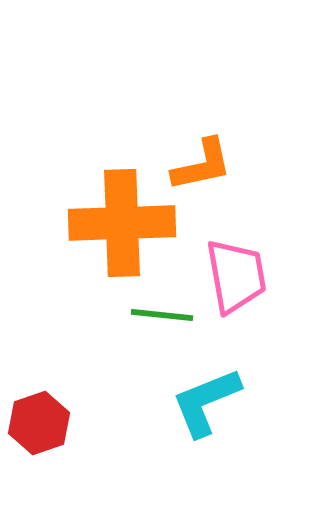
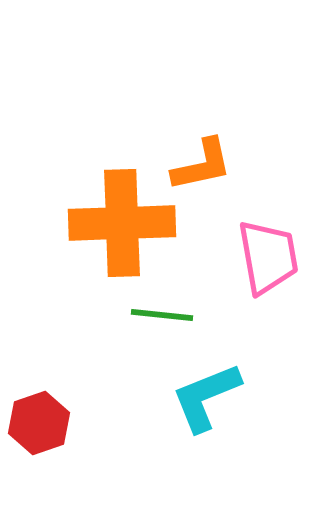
pink trapezoid: moved 32 px right, 19 px up
cyan L-shape: moved 5 px up
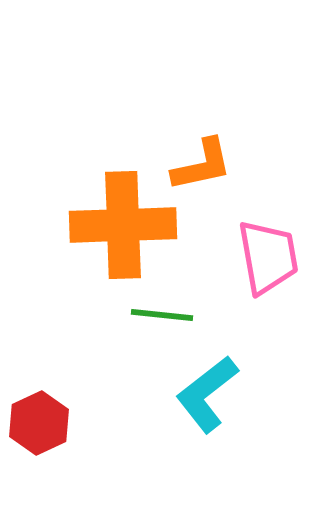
orange cross: moved 1 px right, 2 px down
cyan L-shape: moved 1 px right, 3 px up; rotated 16 degrees counterclockwise
red hexagon: rotated 6 degrees counterclockwise
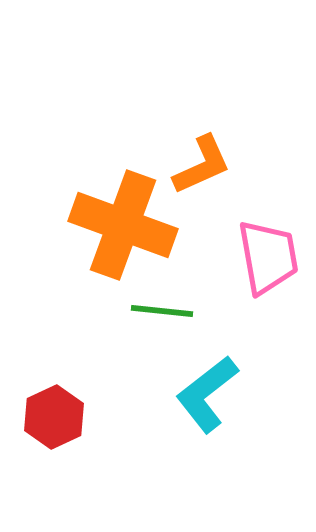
orange L-shape: rotated 12 degrees counterclockwise
orange cross: rotated 22 degrees clockwise
green line: moved 4 px up
red hexagon: moved 15 px right, 6 px up
